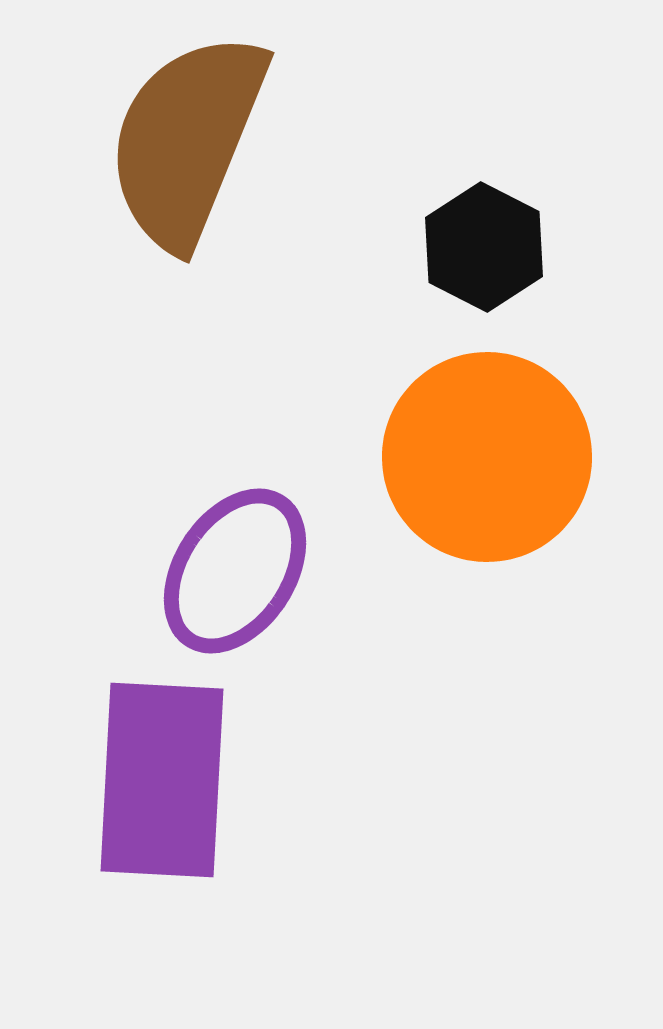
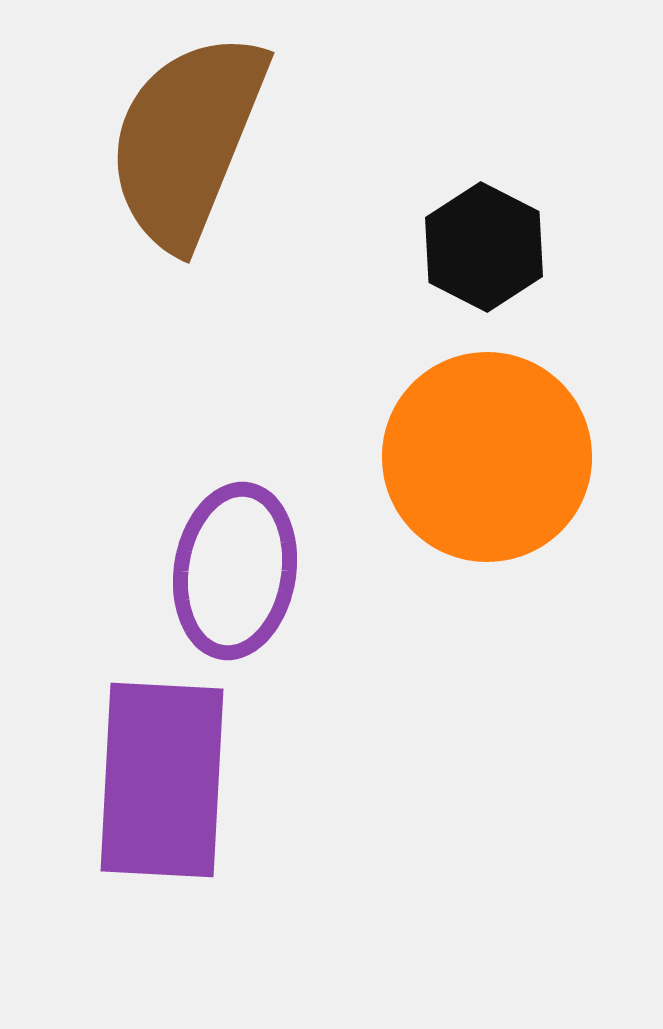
purple ellipse: rotated 24 degrees counterclockwise
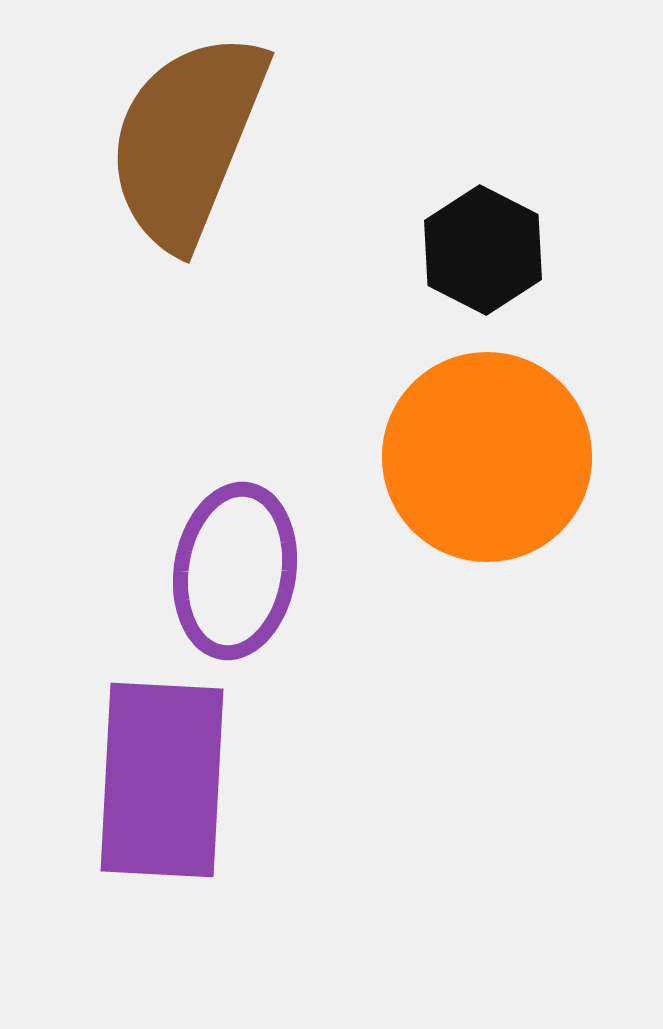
black hexagon: moved 1 px left, 3 px down
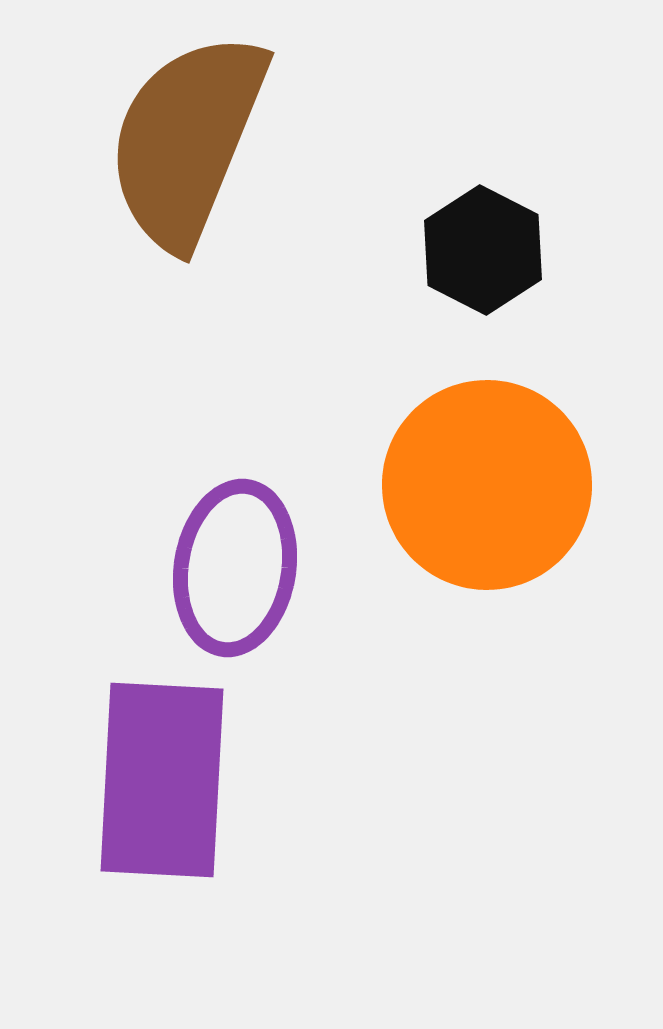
orange circle: moved 28 px down
purple ellipse: moved 3 px up
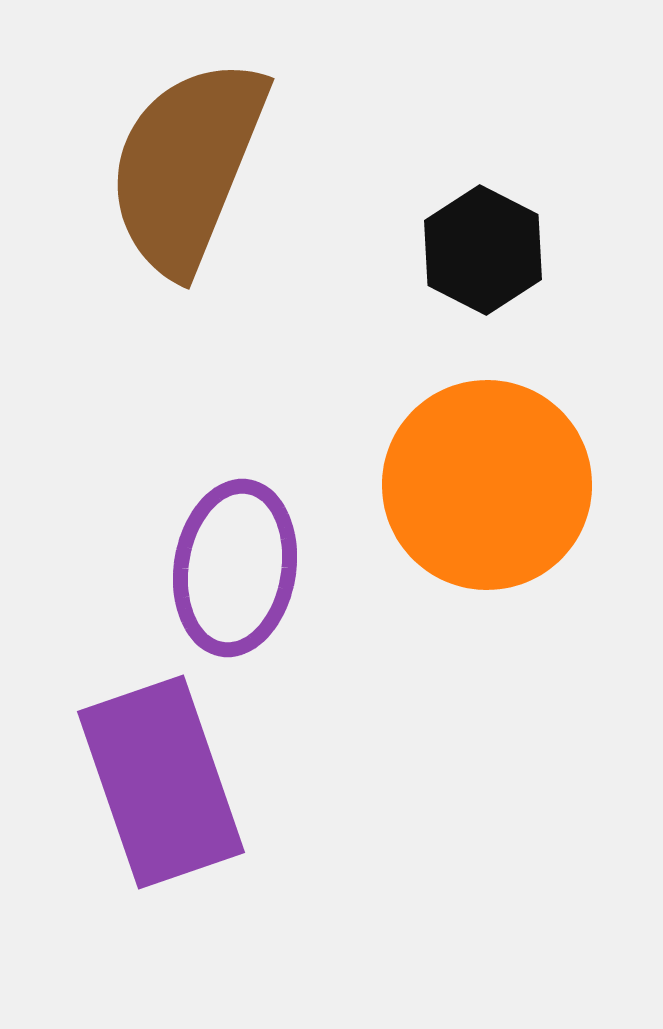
brown semicircle: moved 26 px down
purple rectangle: moved 1 px left, 2 px down; rotated 22 degrees counterclockwise
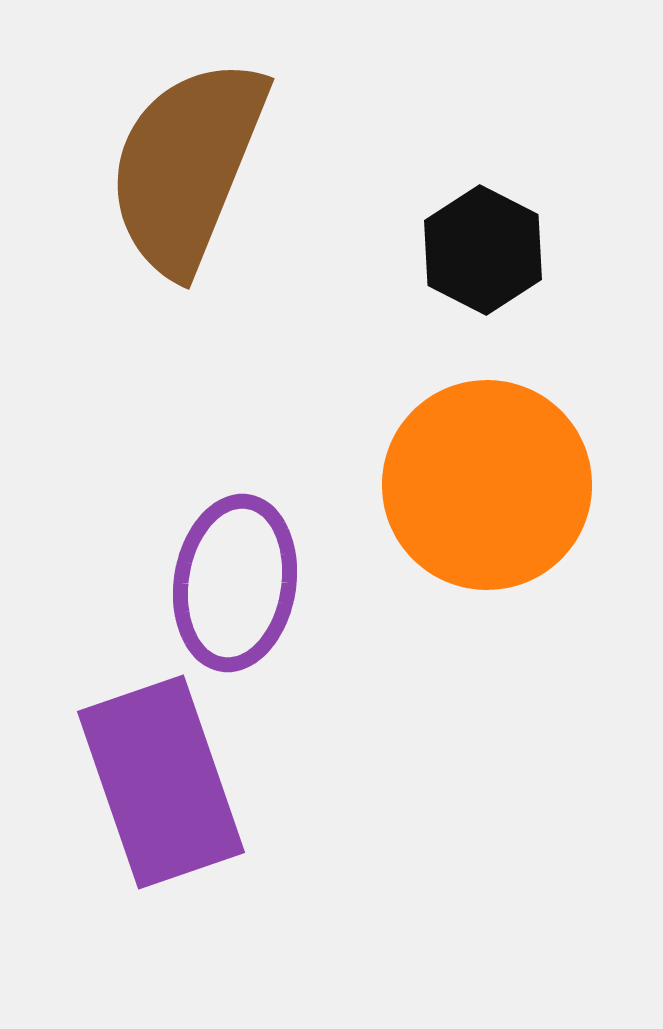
purple ellipse: moved 15 px down
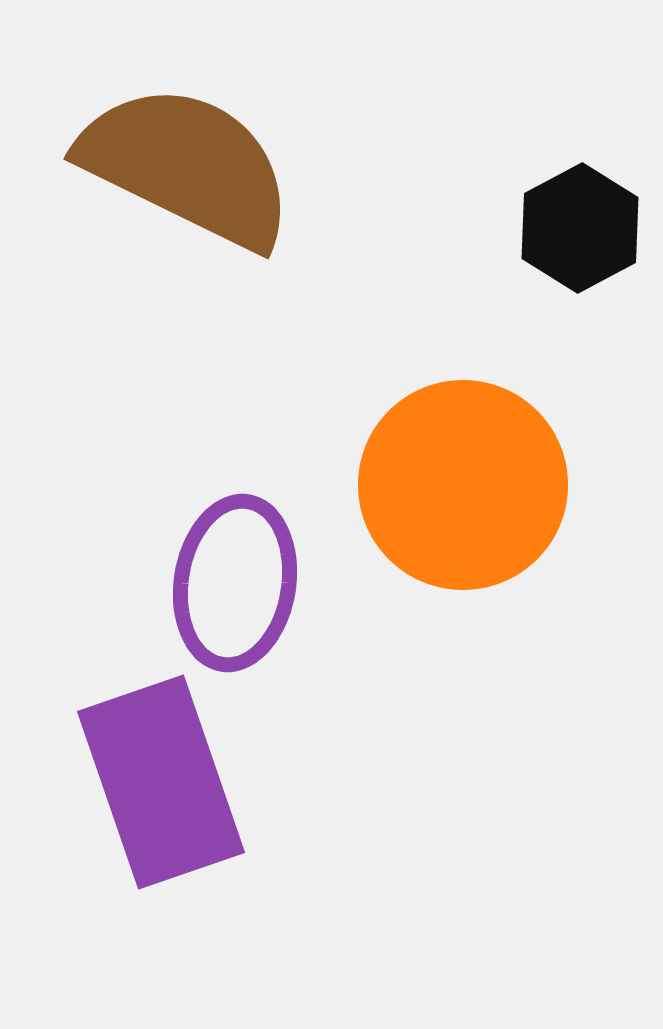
brown semicircle: rotated 94 degrees clockwise
black hexagon: moved 97 px right, 22 px up; rotated 5 degrees clockwise
orange circle: moved 24 px left
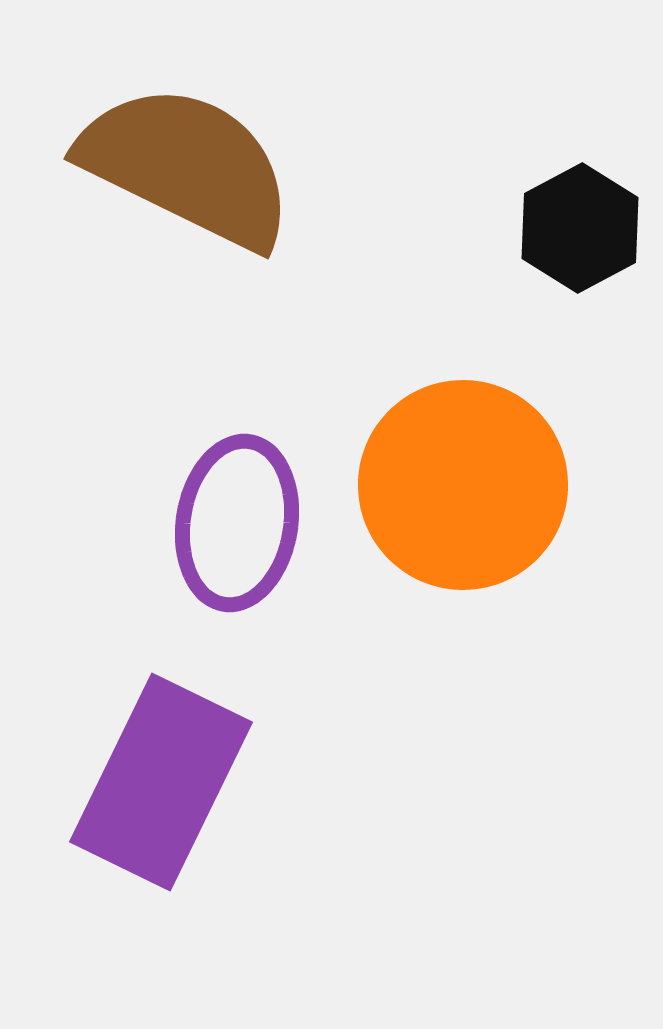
purple ellipse: moved 2 px right, 60 px up
purple rectangle: rotated 45 degrees clockwise
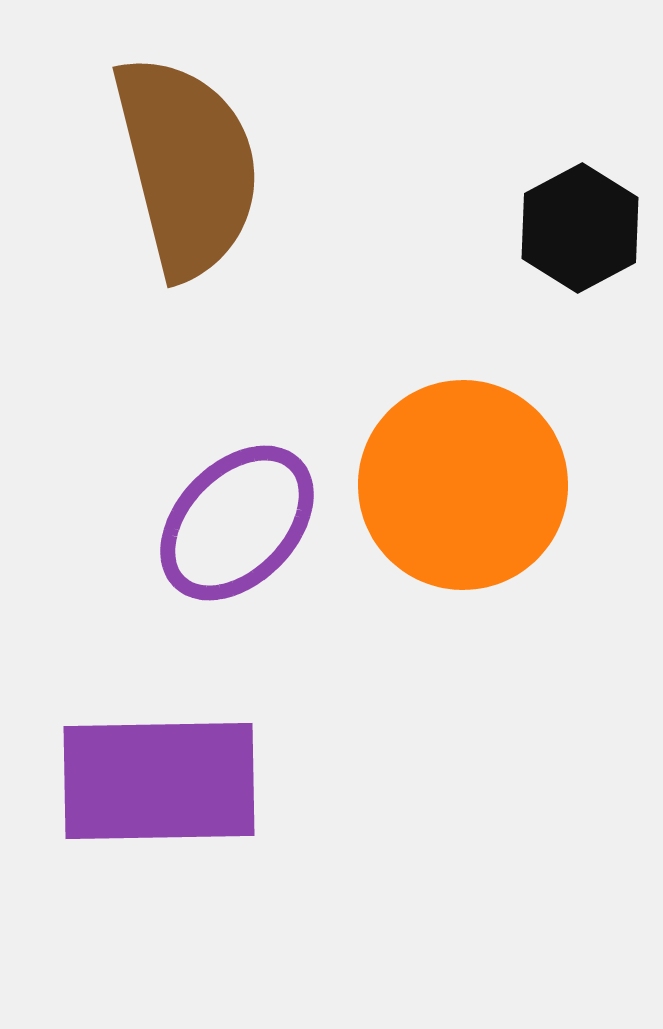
brown semicircle: rotated 50 degrees clockwise
purple ellipse: rotated 35 degrees clockwise
purple rectangle: moved 2 px left, 1 px up; rotated 63 degrees clockwise
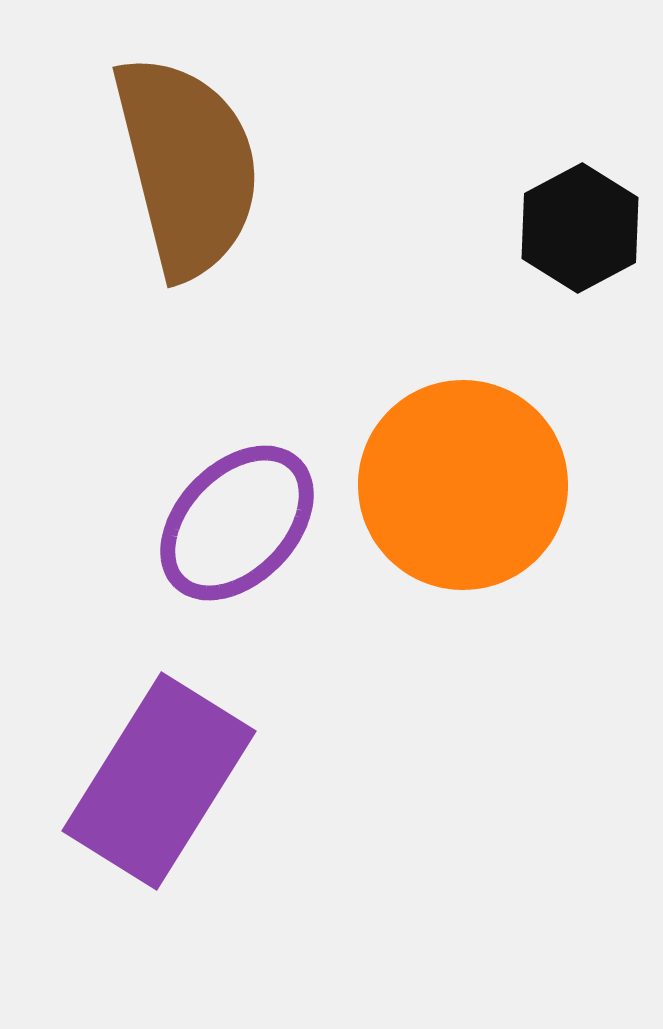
purple rectangle: rotated 57 degrees counterclockwise
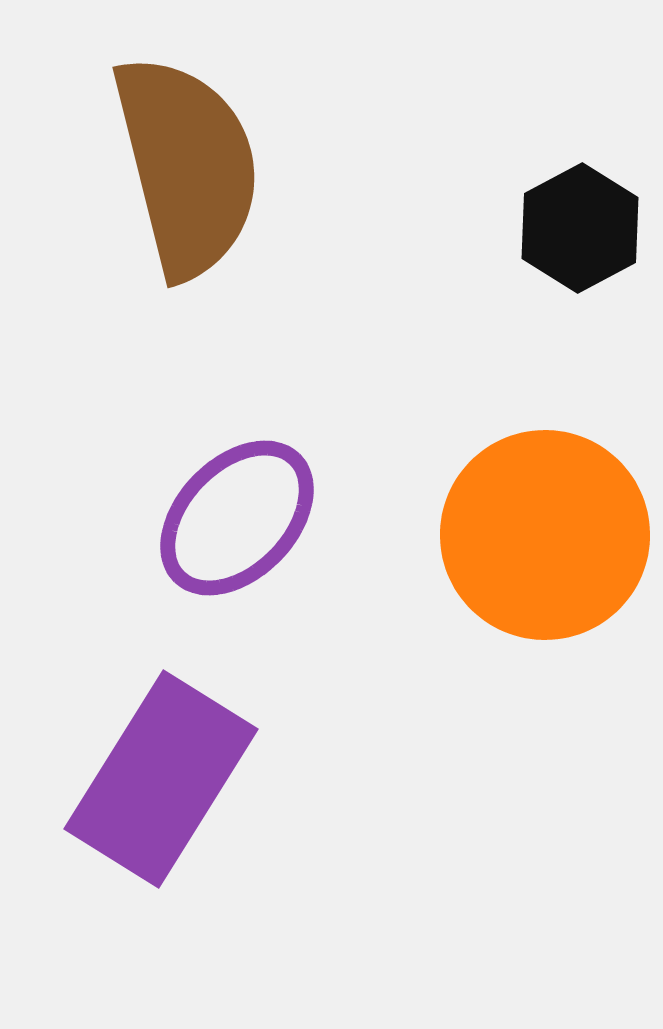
orange circle: moved 82 px right, 50 px down
purple ellipse: moved 5 px up
purple rectangle: moved 2 px right, 2 px up
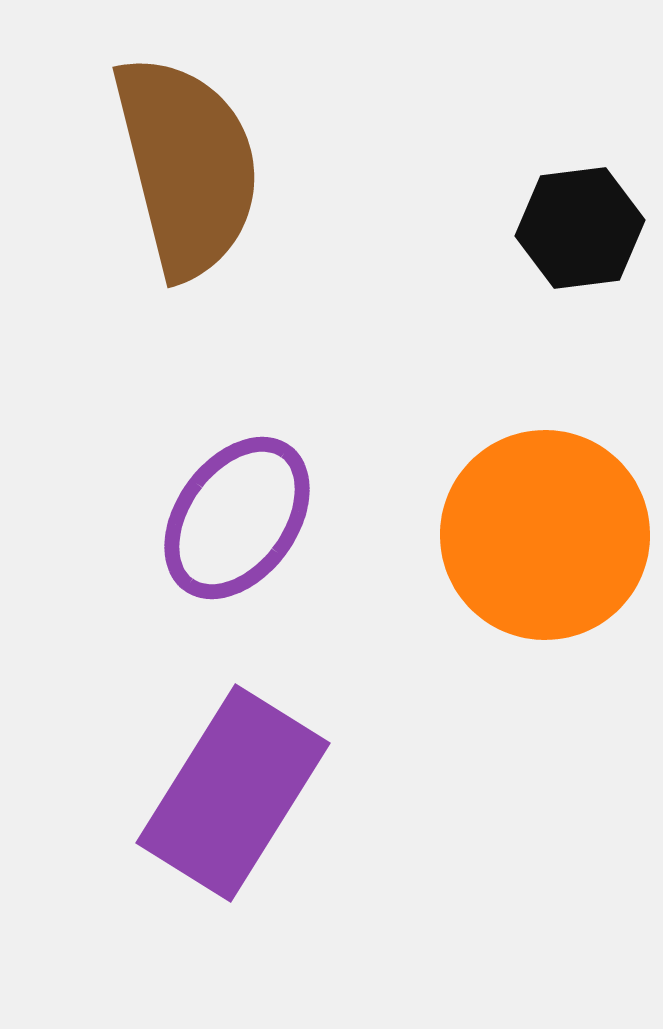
black hexagon: rotated 21 degrees clockwise
purple ellipse: rotated 8 degrees counterclockwise
purple rectangle: moved 72 px right, 14 px down
